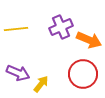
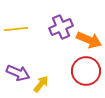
red circle: moved 3 px right, 3 px up
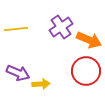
purple cross: rotated 10 degrees counterclockwise
yellow arrow: rotated 48 degrees clockwise
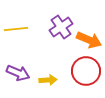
yellow arrow: moved 7 px right, 4 px up
